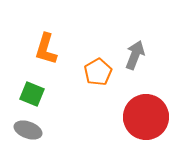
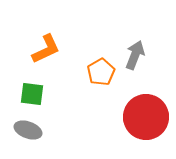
orange L-shape: rotated 132 degrees counterclockwise
orange pentagon: moved 3 px right
green square: rotated 15 degrees counterclockwise
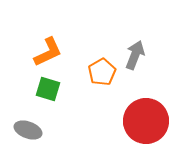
orange L-shape: moved 2 px right, 3 px down
orange pentagon: moved 1 px right
green square: moved 16 px right, 5 px up; rotated 10 degrees clockwise
red circle: moved 4 px down
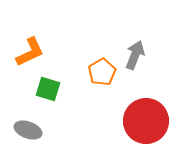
orange L-shape: moved 18 px left
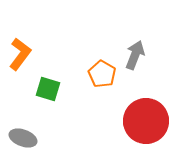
orange L-shape: moved 10 px left, 2 px down; rotated 28 degrees counterclockwise
orange pentagon: moved 2 px down; rotated 12 degrees counterclockwise
gray ellipse: moved 5 px left, 8 px down
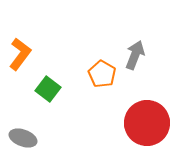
green square: rotated 20 degrees clockwise
red circle: moved 1 px right, 2 px down
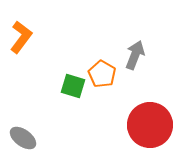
orange L-shape: moved 1 px right, 17 px up
green square: moved 25 px right, 3 px up; rotated 20 degrees counterclockwise
red circle: moved 3 px right, 2 px down
gray ellipse: rotated 16 degrees clockwise
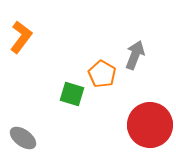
green square: moved 1 px left, 8 px down
